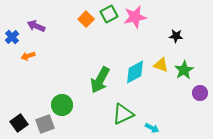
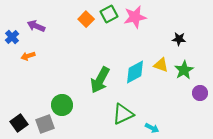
black star: moved 3 px right, 3 px down
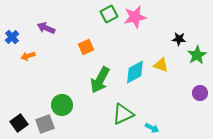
orange square: moved 28 px down; rotated 21 degrees clockwise
purple arrow: moved 10 px right, 2 px down
green star: moved 13 px right, 15 px up
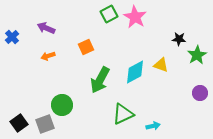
pink star: rotated 30 degrees counterclockwise
orange arrow: moved 20 px right
cyan arrow: moved 1 px right, 2 px up; rotated 40 degrees counterclockwise
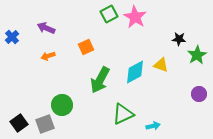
purple circle: moved 1 px left, 1 px down
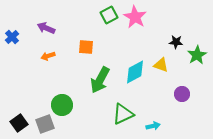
green square: moved 1 px down
black star: moved 3 px left, 3 px down
orange square: rotated 28 degrees clockwise
purple circle: moved 17 px left
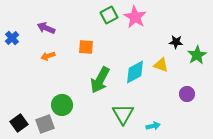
blue cross: moved 1 px down
purple circle: moved 5 px right
green triangle: rotated 35 degrees counterclockwise
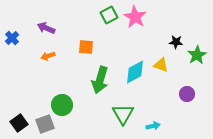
green arrow: rotated 12 degrees counterclockwise
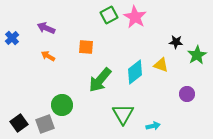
orange arrow: rotated 48 degrees clockwise
cyan diamond: rotated 10 degrees counterclockwise
green arrow: rotated 24 degrees clockwise
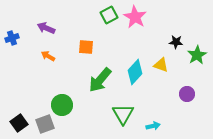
blue cross: rotated 24 degrees clockwise
cyan diamond: rotated 10 degrees counterclockwise
